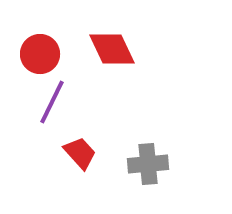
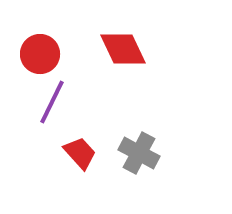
red diamond: moved 11 px right
gray cross: moved 9 px left, 11 px up; rotated 33 degrees clockwise
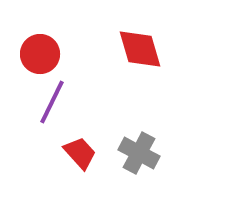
red diamond: moved 17 px right; rotated 9 degrees clockwise
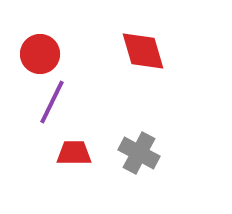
red diamond: moved 3 px right, 2 px down
red trapezoid: moved 6 px left; rotated 48 degrees counterclockwise
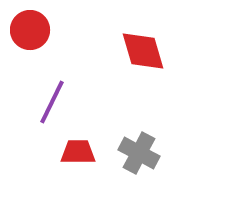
red circle: moved 10 px left, 24 px up
red trapezoid: moved 4 px right, 1 px up
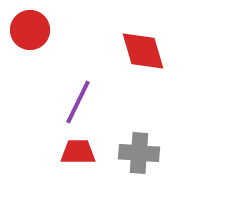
purple line: moved 26 px right
gray cross: rotated 24 degrees counterclockwise
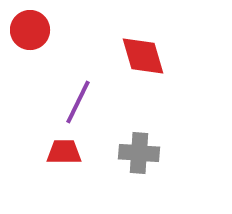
red diamond: moved 5 px down
red trapezoid: moved 14 px left
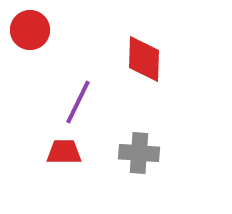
red diamond: moved 1 px right, 3 px down; rotated 18 degrees clockwise
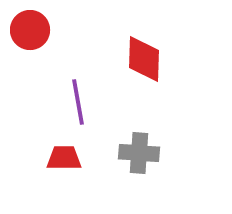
purple line: rotated 36 degrees counterclockwise
red trapezoid: moved 6 px down
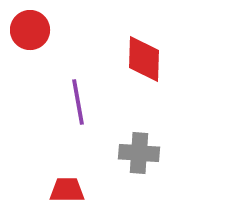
red trapezoid: moved 3 px right, 32 px down
